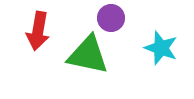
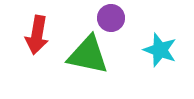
red arrow: moved 1 px left, 4 px down
cyan star: moved 1 px left, 2 px down
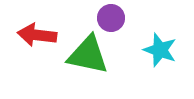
red arrow: rotated 87 degrees clockwise
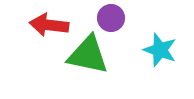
red arrow: moved 12 px right, 10 px up
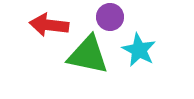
purple circle: moved 1 px left, 1 px up
cyan star: moved 21 px left; rotated 8 degrees clockwise
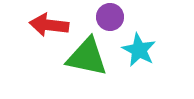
green triangle: moved 1 px left, 2 px down
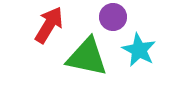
purple circle: moved 3 px right
red arrow: rotated 114 degrees clockwise
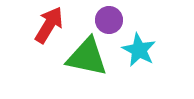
purple circle: moved 4 px left, 3 px down
